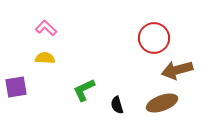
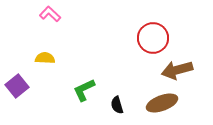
pink L-shape: moved 4 px right, 14 px up
red circle: moved 1 px left
purple square: moved 1 px right, 1 px up; rotated 30 degrees counterclockwise
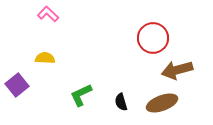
pink L-shape: moved 2 px left
purple square: moved 1 px up
green L-shape: moved 3 px left, 5 px down
black semicircle: moved 4 px right, 3 px up
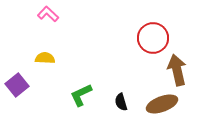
brown arrow: rotated 92 degrees clockwise
brown ellipse: moved 1 px down
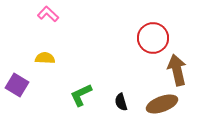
purple square: rotated 20 degrees counterclockwise
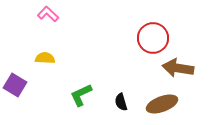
brown arrow: moved 1 px right, 2 px up; rotated 68 degrees counterclockwise
purple square: moved 2 px left
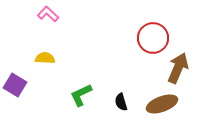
brown arrow: rotated 104 degrees clockwise
